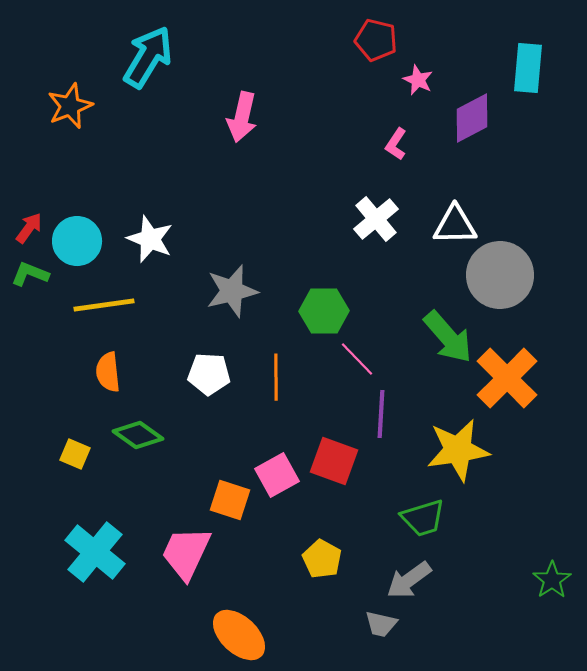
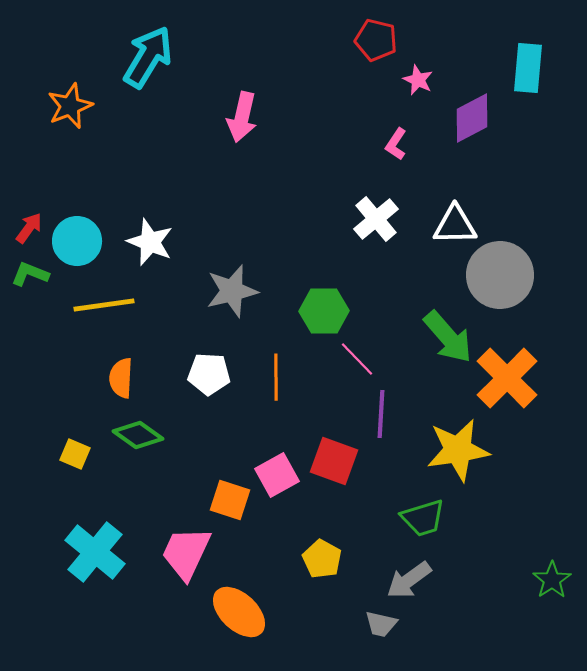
white star: moved 3 px down
orange semicircle: moved 13 px right, 6 px down; rotated 9 degrees clockwise
orange ellipse: moved 23 px up
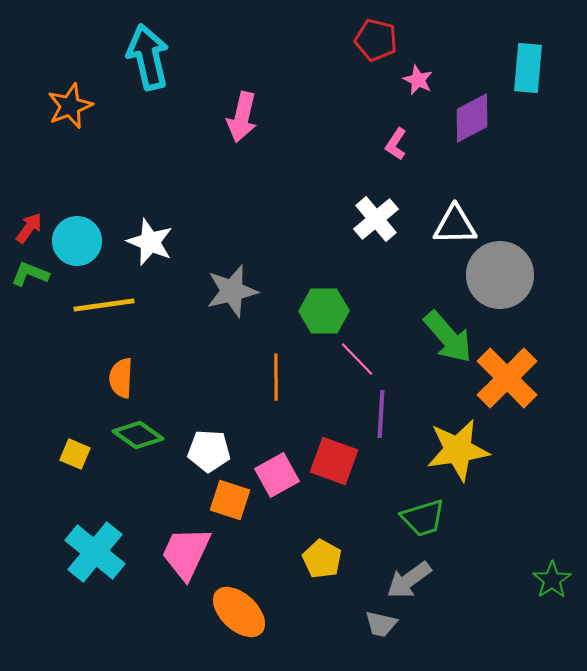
cyan arrow: rotated 44 degrees counterclockwise
white pentagon: moved 77 px down
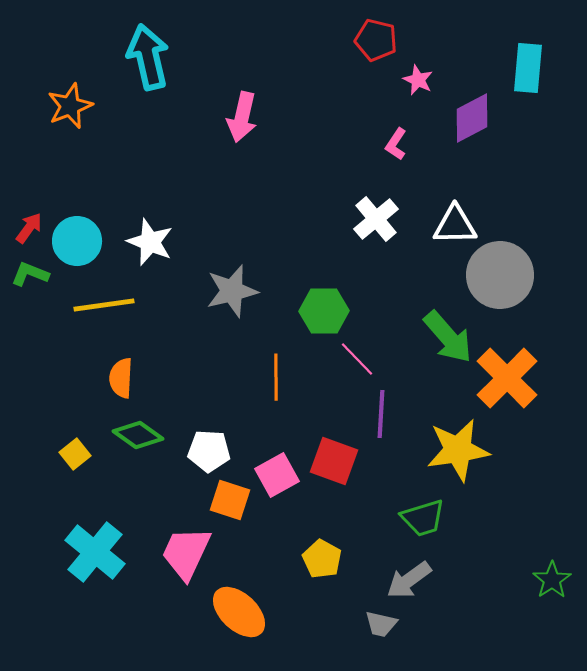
yellow square: rotated 28 degrees clockwise
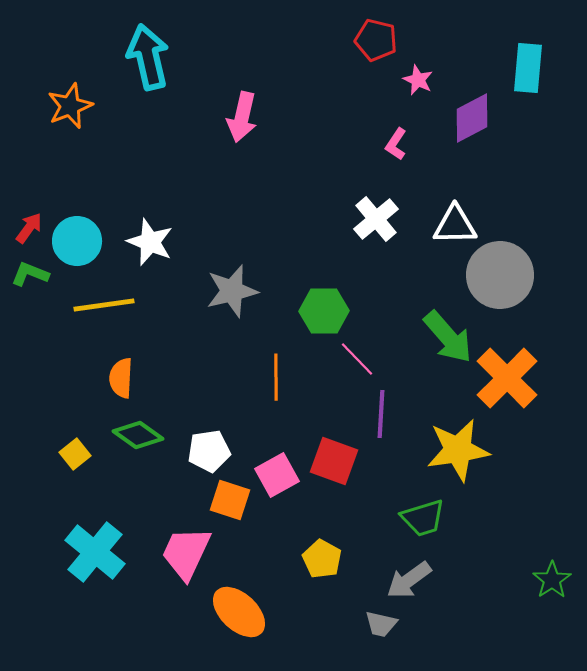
white pentagon: rotated 12 degrees counterclockwise
